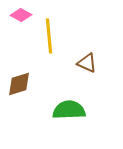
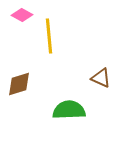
pink diamond: moved 1 px right
brown triangle: moved 14 px right, 15 px down
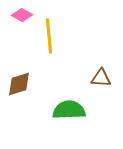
brown triangle: rotated 20 degrees counterclockwise
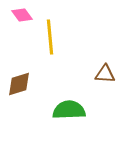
pink diamond: rotated 25 degrees clockwise
yellow line: moved 1 px right, 1 px down
brown triangle: moved 4 px right, 4 px up
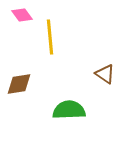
brown triangle: rotated 30 degrees clockwise
brown diamond: rotated 8 degrees clockwise
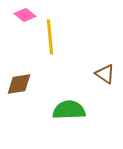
pink diamond: moved 3 px right; rotated 15 degrees counterclockwise
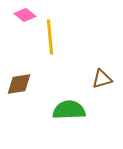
brown triangle: moved 3 px left, 5 px down; rotated 50 degrees counterclockwise
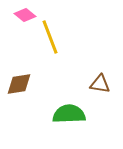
yellow line: rotated 16 degrees counterclockwise
brown triangle: moved 2 px left, 5 px down; rotated 25 degrees clockwise
green semicircle: moved 4 px down
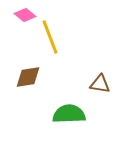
brown diamond: moved 9 px right, 7 px up
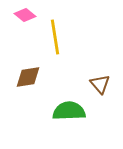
yellow line: moved 5 px right; rotated 12 degrees clockwise
brown triangle: rotated 40 degrees clockwise
green semicircle: moved 3 px up
